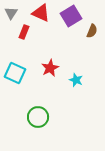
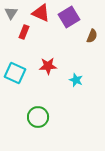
purple square: moved 2 px left, 1 px down
brown semicircle: moved 5 px down
red star: moved 2 px left, 2 px up; rotated 24 degrees clockwise
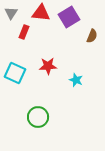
red triangle: rotated 18 degrees counterclockwise
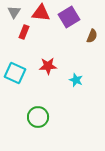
gray triangle: moved 3 px right, 1 px up
